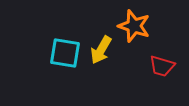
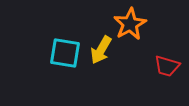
orange star: moved 4 px left, 2 px up; rotated 24 degrees clockwise
red trapezoid: moved 5 px right
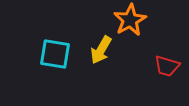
orange star: moved 4 px up
cyan square: moved 10 px left, 1 px down
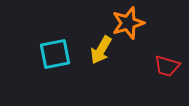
orange star: moved 2 px left, 3 px down; rotated 12 degrees clockwise
cyan square: rotated 20 degrees counterclockwise
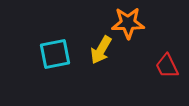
orange star: rotated 16 degrees clockwise
red trapezoid: rotated 48 degrees clockwise
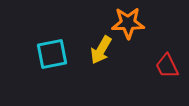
cyan square: moved 3 px left
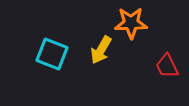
orange star: moved 3 px right
cyan square: rotated 32 degrees clockwise
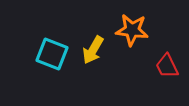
orange star: moved 1 px right, 7 px down; rotated 8 degrees clockwise
yellow arrow: moved 8 px left
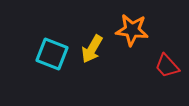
yellow arrow: moved 1 px left, 1 px up
red trapezoid: rotated 16 degrees counterclockwise
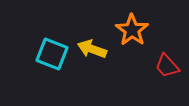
orange star: rotated 28 degrees clockwise
yellow arrow: rotated 80 degrees clockwise
